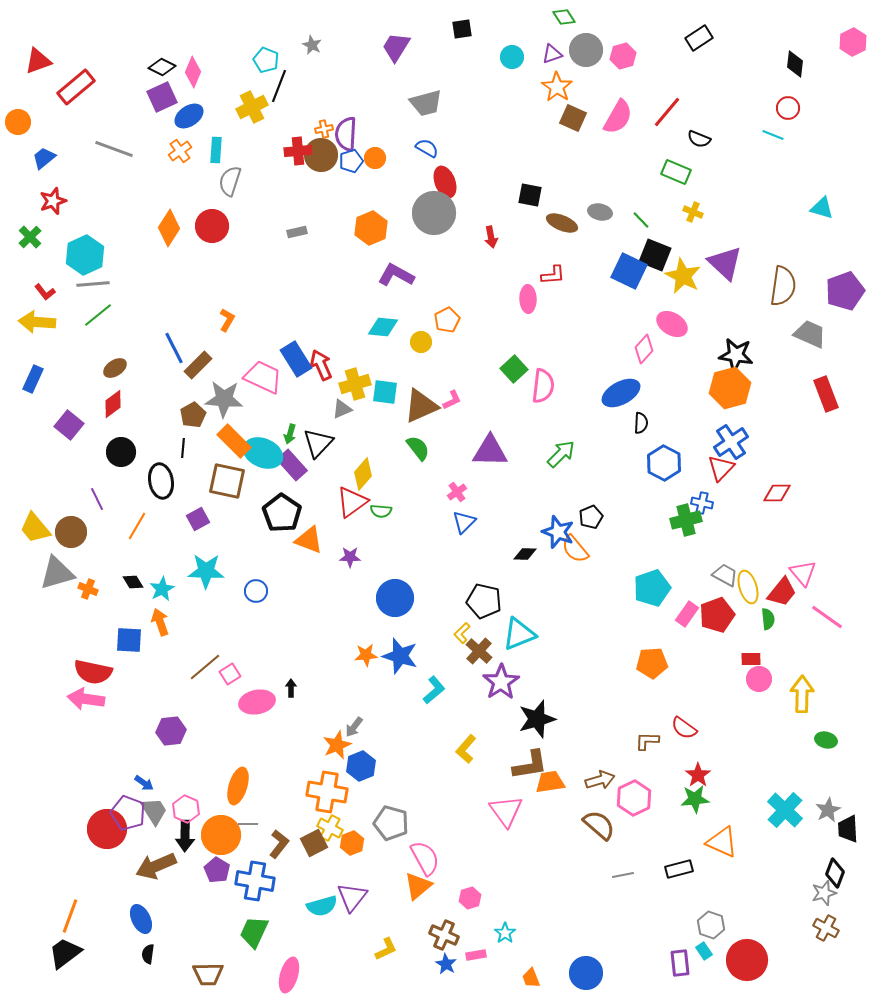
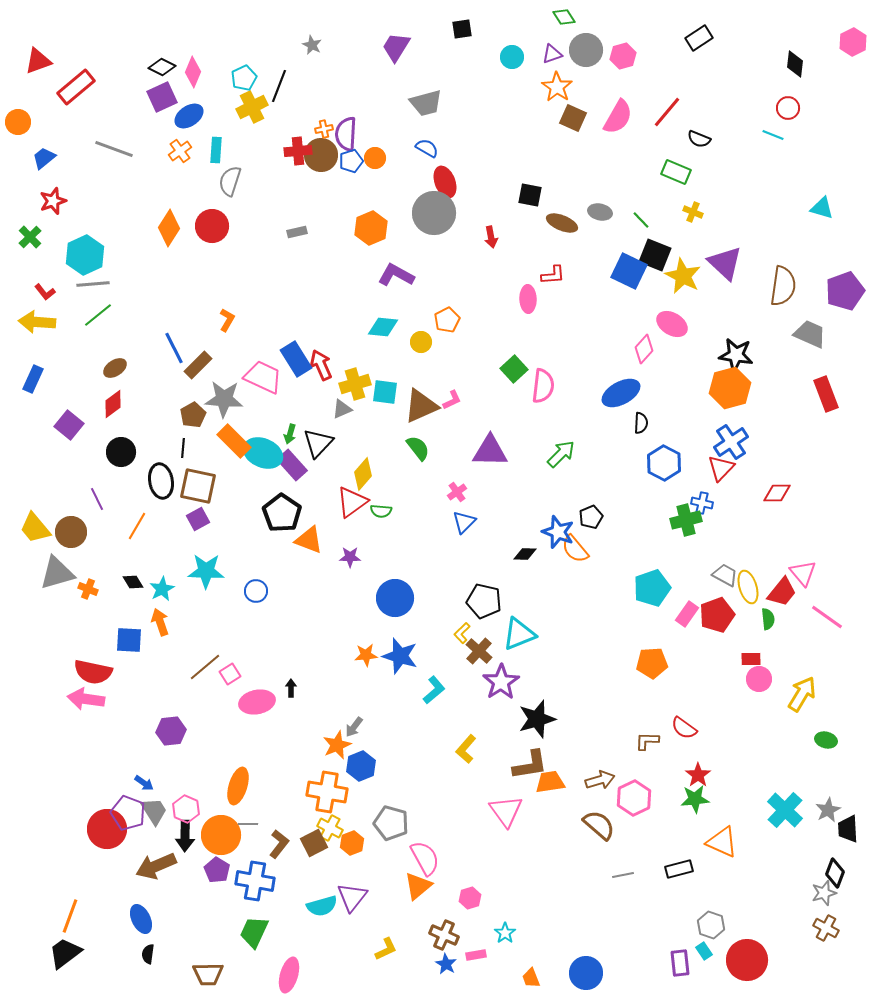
cyan pentagon at (266, 60): moved 22 px left, 18 px down; rotated 25 degrees clockwise
brown square at (227, 481): moved 29 px left, 5 px down
yellow arrow at (802, 694): rotated 30 degrees clockwise
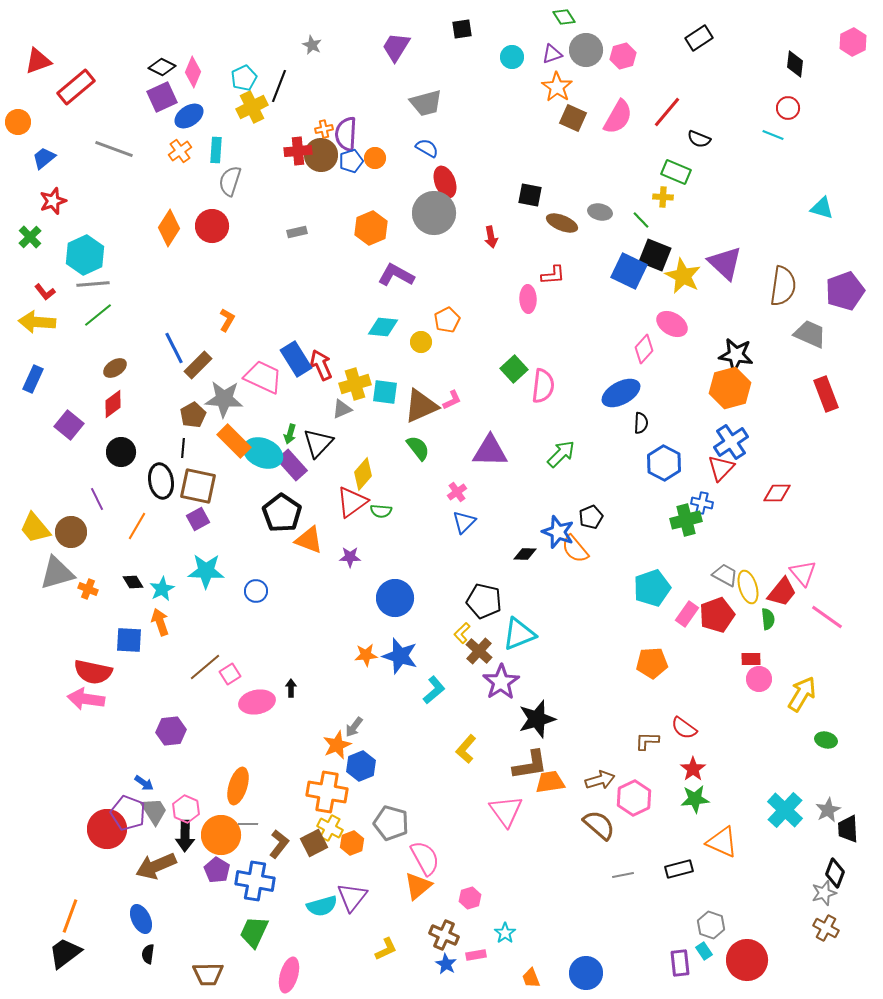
yellow cross at (693, 212): moved 30 px left, 15 px up; rotated 18 degrees counterclockwise
red star at (698, 775): moved 5 px left, 6 px up
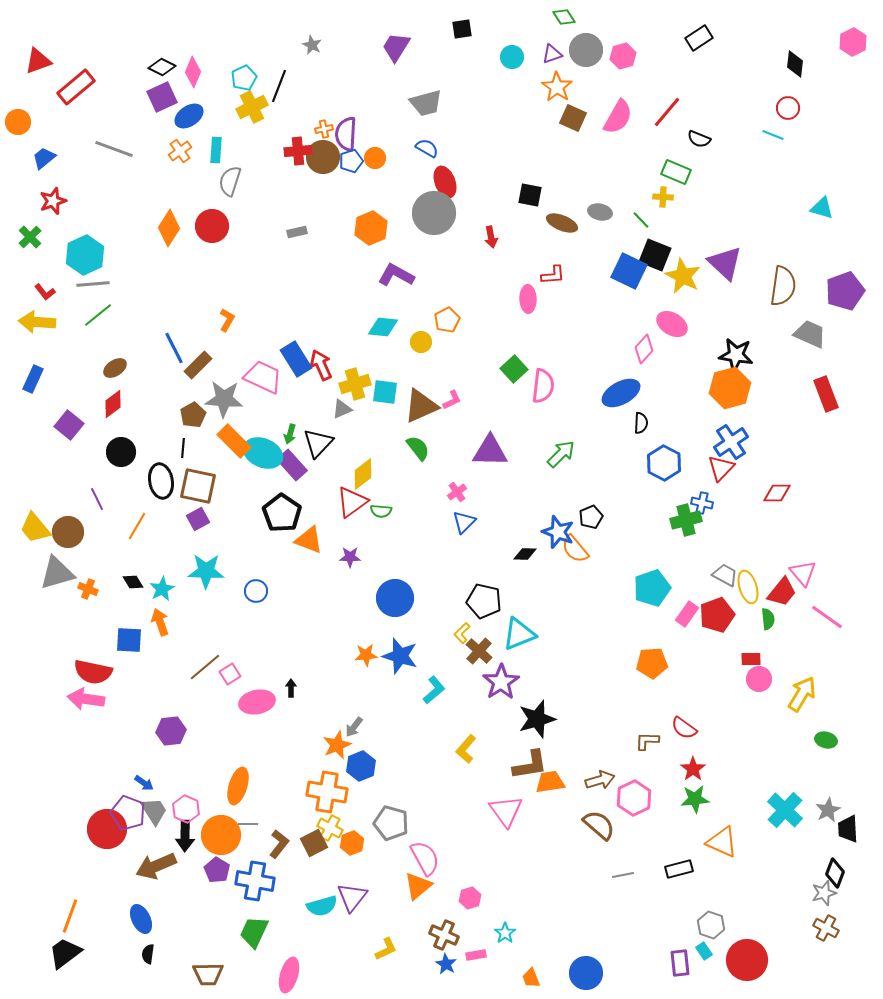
brown circle at (321, 155): moved 2 px right, 2 px down
yellow diamond at (363, 474): rotated 12 degrees clockwise
brown circle at (71, 532): moved 3 px left
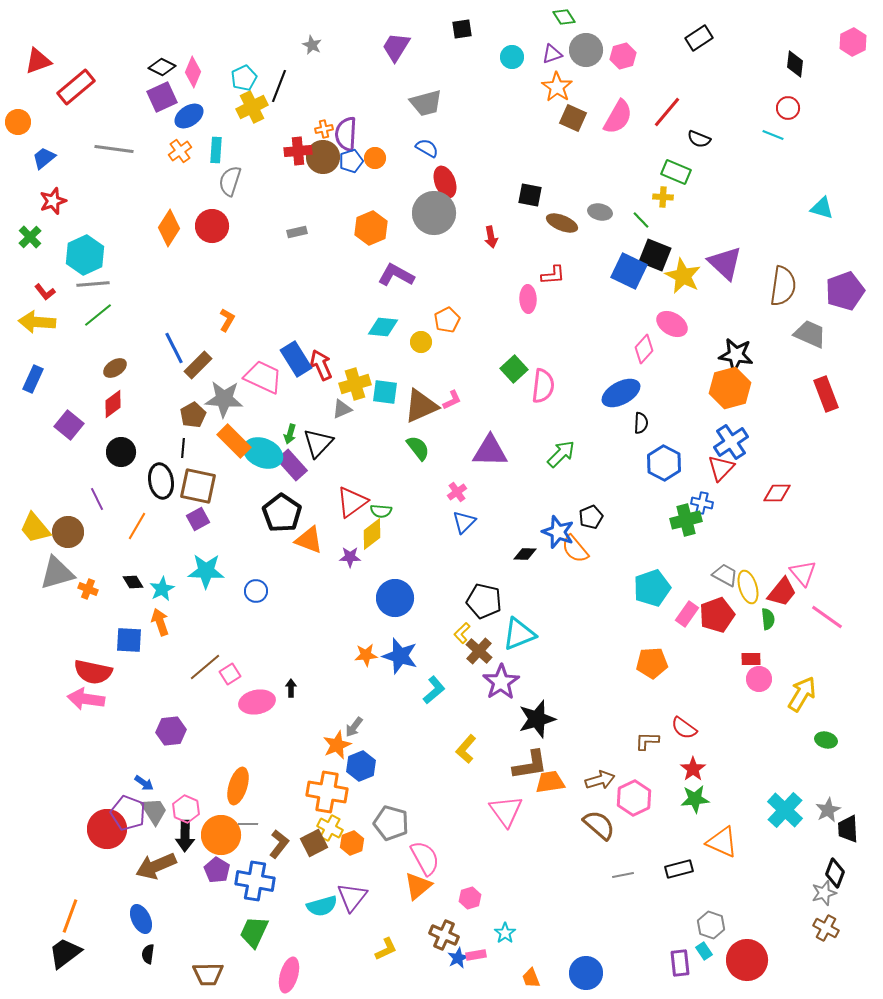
gray line at (114, 149): rotated 12 degrees counterclockwise
yellow diamond at (363, 474): moved 9 px right, 60 px down
blue star at (446, 964): moved 12 px right, 6 px up; rotated 15 degrees clockwise
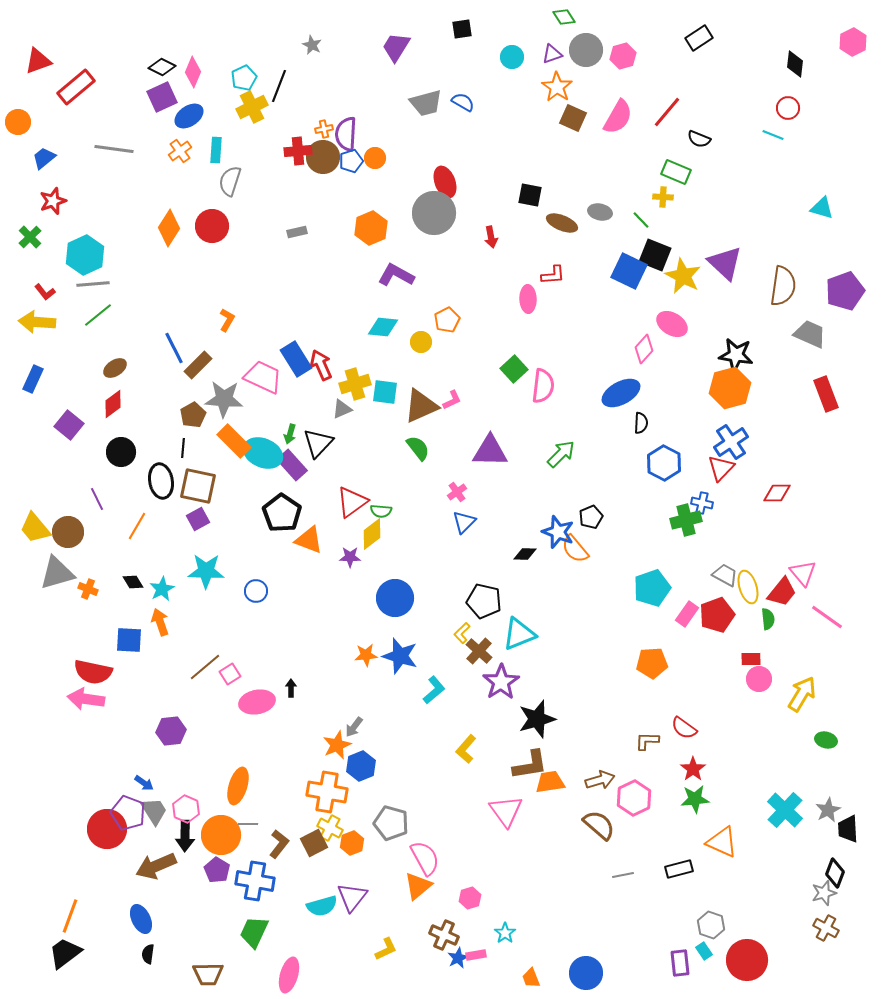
blue semicircle at (427, 148): moved 36 px right, 46 px up
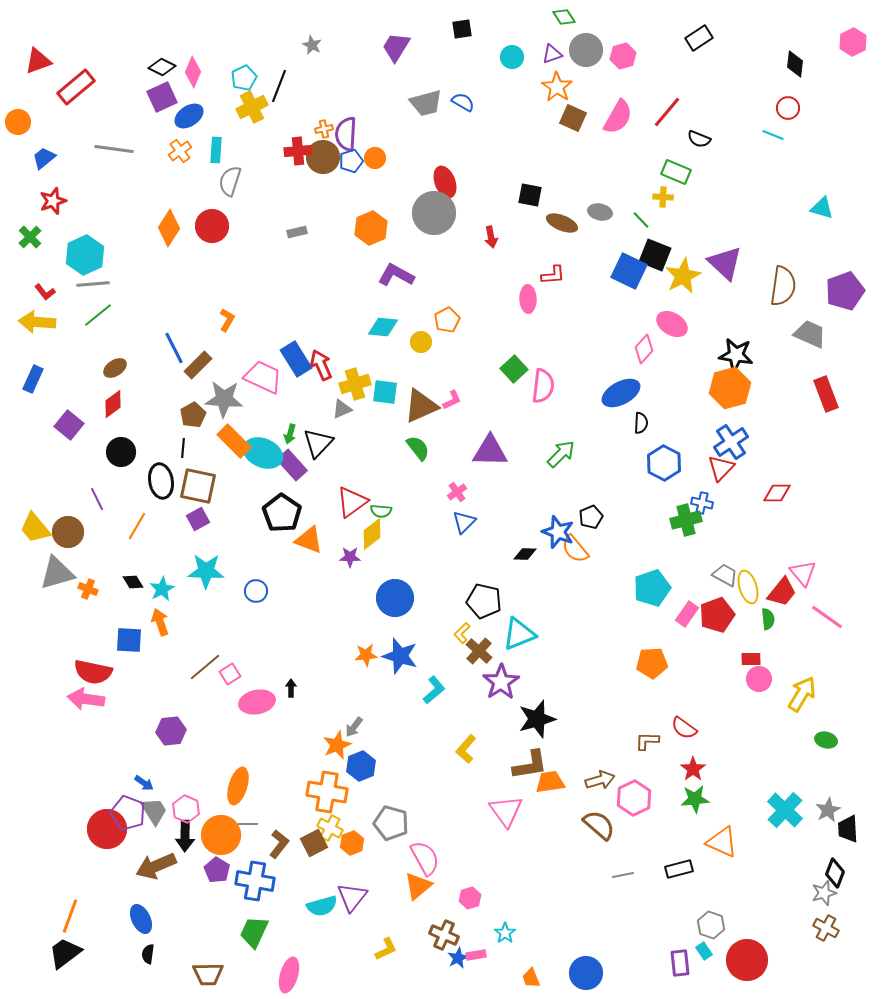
yellow star at (683, 276): rotated 18 degrees clockwise
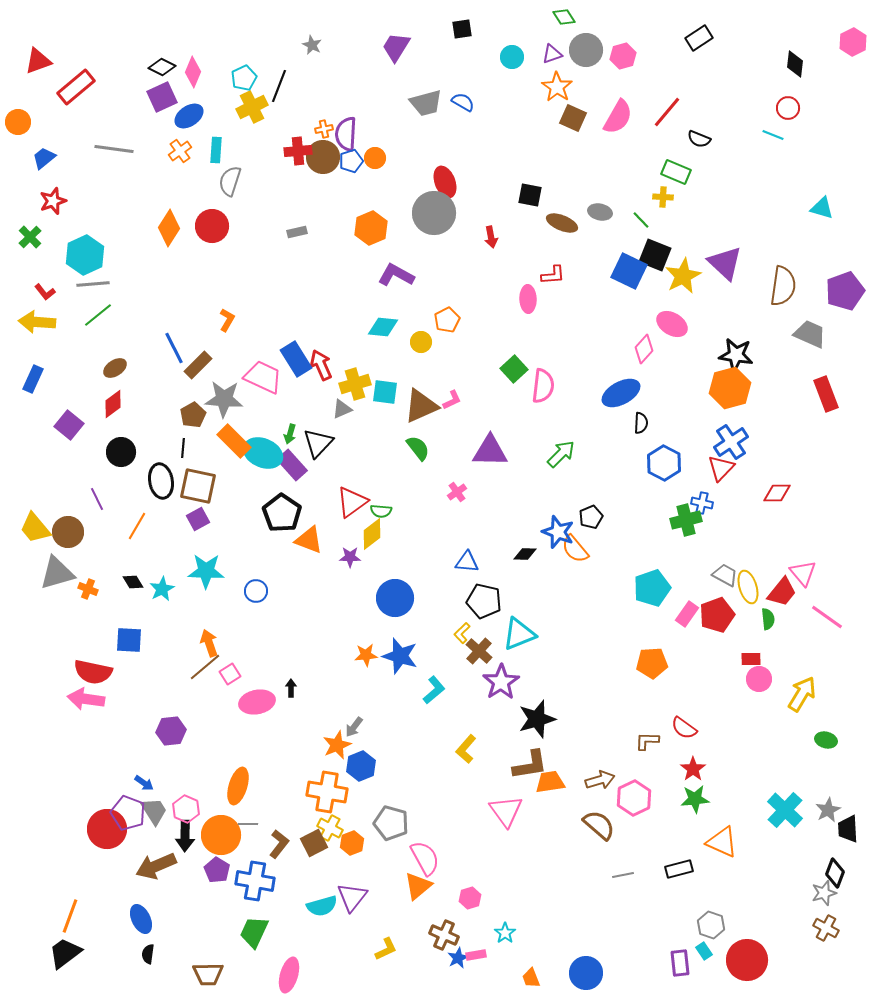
blue triangle at (464, 522): moved 3 px right, 40 px down; rotated 50 degrees clockwise
orange arrow at (160, 622): moved 49 px right, 21 px down
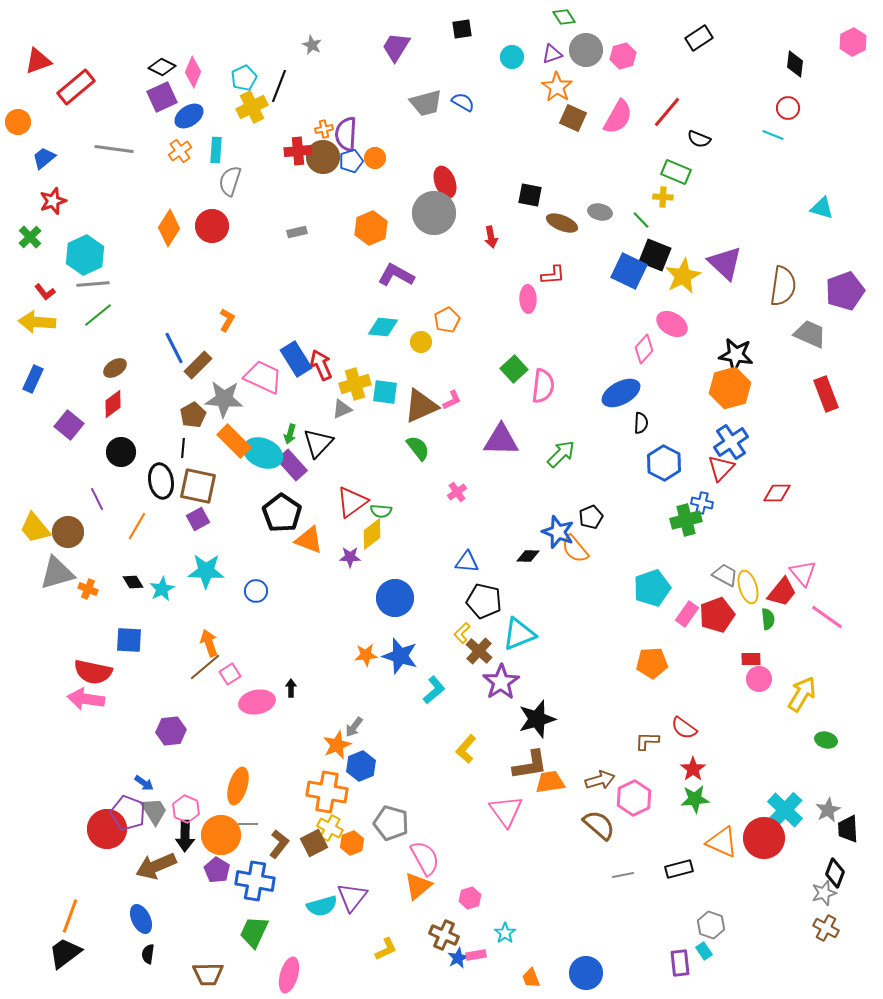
purple triangle at (490, 451): moved 11 px right, 11 px up
black diamond at (525, 554): moved 3 px right, 2 px down
red circle at (747, 960): moved 17 px right, 122 px up
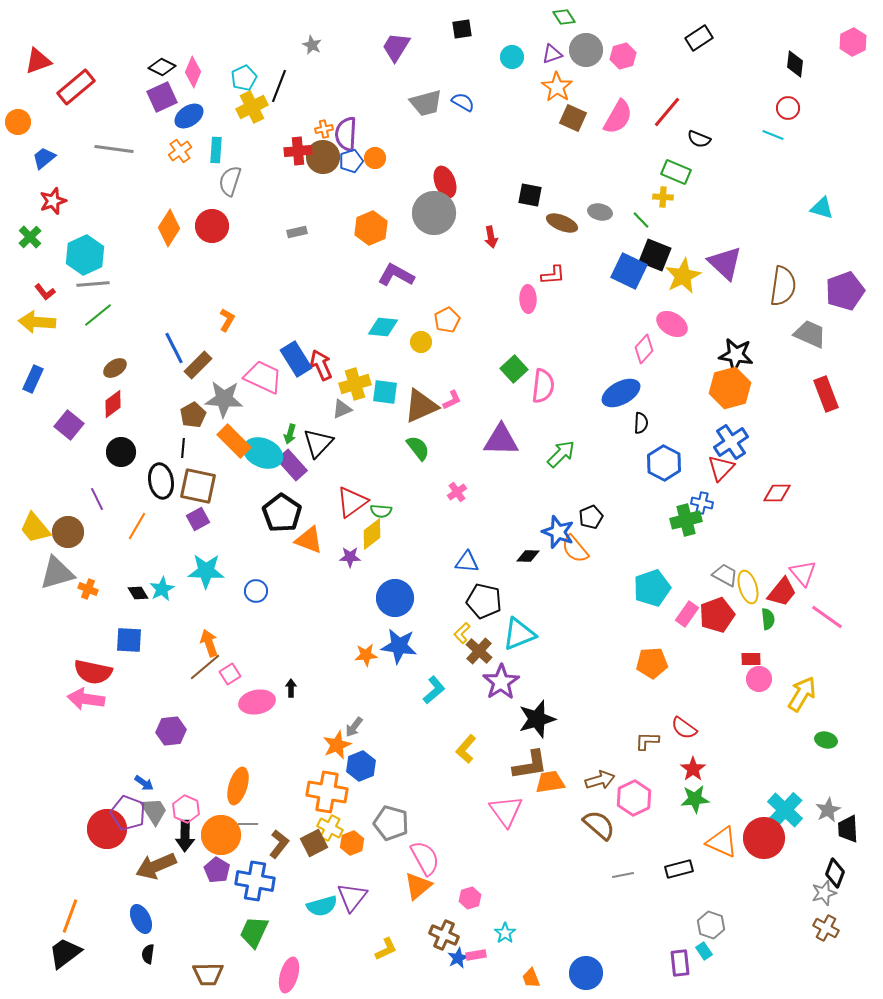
black diamond at (133, 582): moved 5 px right, 11 px down
blue star at (400, 656): moved 1 px left, 10 px up; rotated 9 degrees counterclockwise
